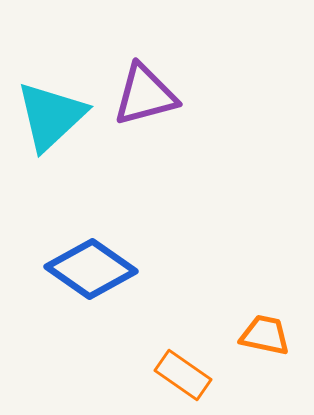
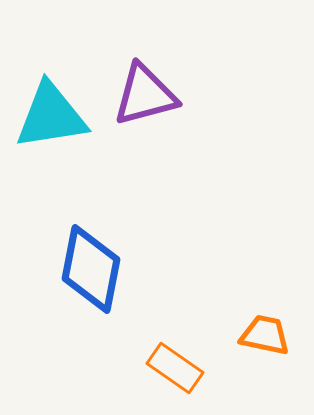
cyan triangle: rotated 34 degrees clockwise
blue diamond: rotated 66 degrees clockwise
orange rectangle: moved 8 px left, 7 px up
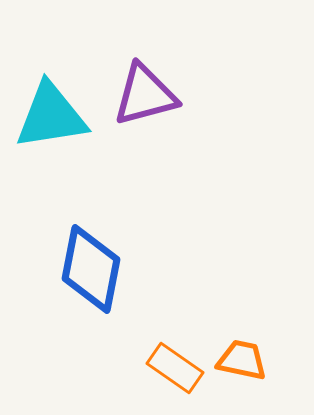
orange trapezoid: moved 23 px left, 25 px down
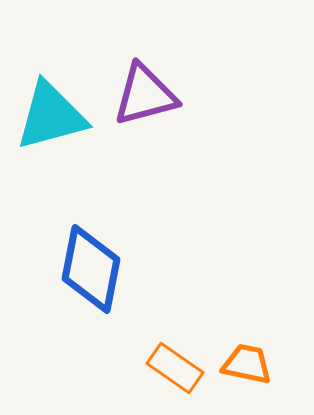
cyan triangle: rotated 6 degrees counterclockwise
orange trapezoid: moved 5 px right, 4 px down
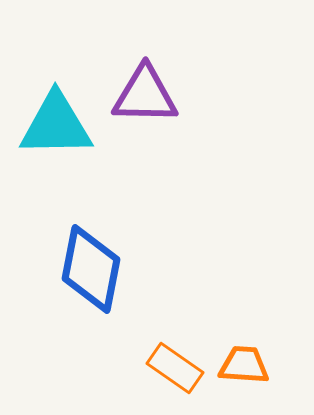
purple triangle: rotated 16 degrees clockwise
cyan triangle: moved 5 px right, 9 px down; rotated 14 degrees clockwise
orange trapezoid: moved 3 px left, 1 px down; rotated 8 degrees counterclockwise
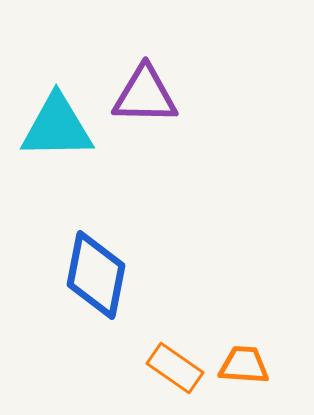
cyan triangle: moved 1 px right, 2 px down
blue diamond: moved 5 px right, 6 px down
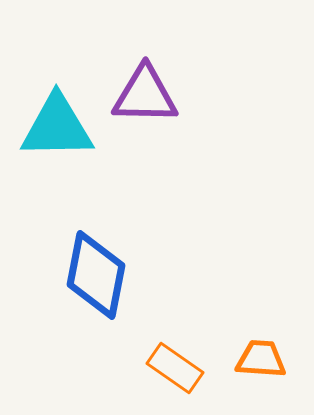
orange trapezoid: moved 17 px right, 6 px up
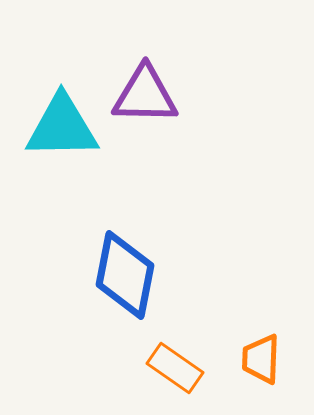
cyan triangle: moved 5 px right
blue diamond: moved 29 px right
orange trapezoid: rotated 92 degrees counterclockwise
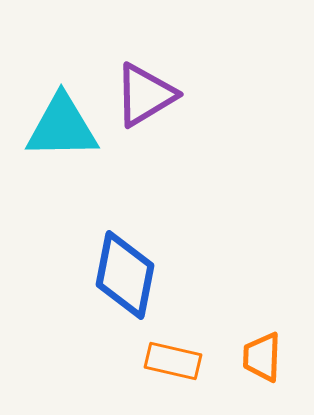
purple triangle: rotated 32 degrees counterclockwise
orange trapezoid: moved 1 px right, 2 px up
orange rectangle: moved 2 px left, 7 px up; rotated 22 degrees counterclockwise
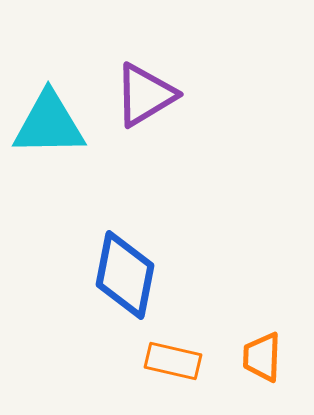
cyan triangle: moved 13 px left, 3 px up
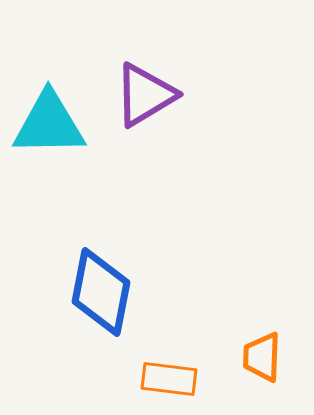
blue diamond: moved 24 px left, 17 px down
orange rectangle: moved 4 px left, 18 px down; rotated 6 degrees counterclockwise
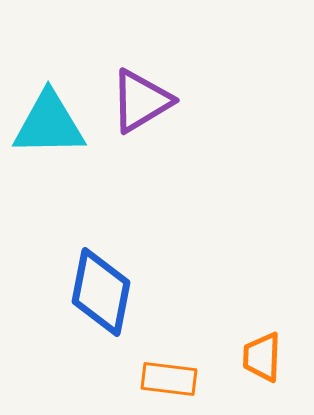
purple triangle: moved 4 px left, 6 px down
